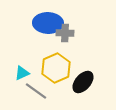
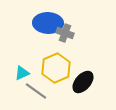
gray cross: rotated 18 degrees clockwise
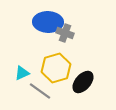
blue ellipse: moved 1 px up
yellow hexagon: rotated 8 degrees clockwise
gray line: moved 4 px right
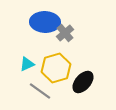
blue ellipse: moved 3 px left
gray cross: rotated 30 degrees clockwise
cyan triangle: moved 5 px right, 9 px up
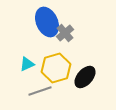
blue ellipse: moved 2 px right; rotated 64 degrees clockwise
black ellipse: moved 2 px right, 5 px up
gray line: rotated 55 degrees counterclockwise
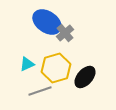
blue ellipse: rotated 32 degrees counterclockwise
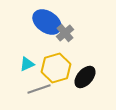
gray line: moved 1 px left, 2 px up
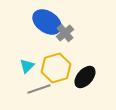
cyan triangle: moved 2 px down; rotated 21 degrees counterclockwise
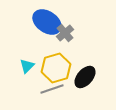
gray line: moved 13 px right
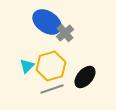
yellow hexagon: moved 5 px left, 2 px up
